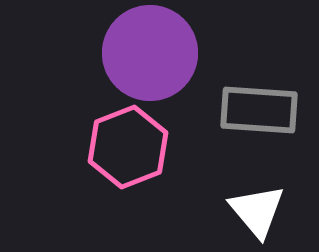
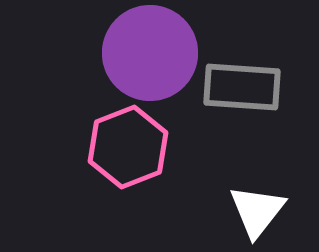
gray rectangle: moved 17 px left, 23 px up
white triangle: rotated 18 degrees clockwise
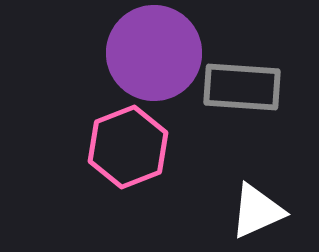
purple circle: moved 4 px right
white triangle: rotated 28 degrees clockwise
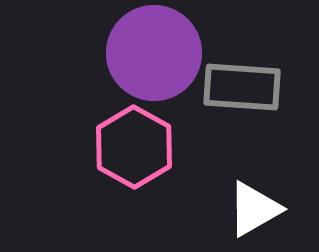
pink hexagon: moved 6 px right; rotated 10 degrees counterclockwise
white triangle: moved 3 px left, 2 px up; rotated 6 degrees counterclockwise
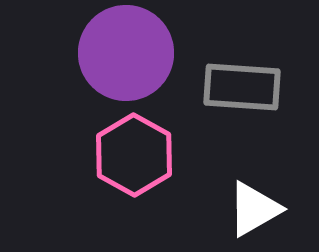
purple circle: moved 28 px left
pink hexagon: moved 8 px down
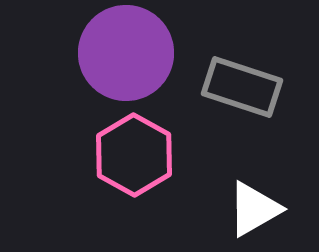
gray rectangle: rotated 14 degrees clockwise
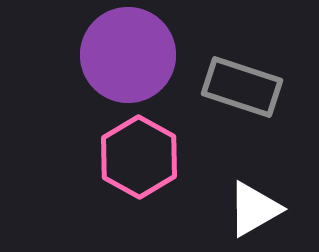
purple circle: moved 2 px right, 2 px down
pink hexagon: moved 5 px right, 2 px down
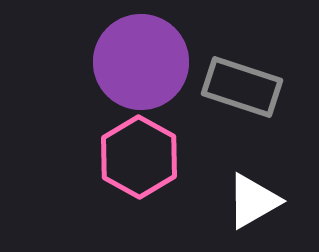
purple circle: moved 13 px right, 7 px down
white triangle: moved 1 px left, 8 px up
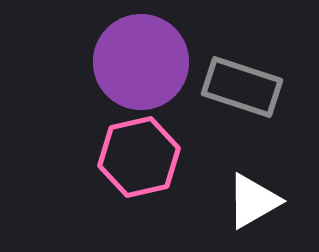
pink hexagon: rotated 18 degrees clockwise
